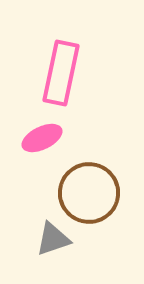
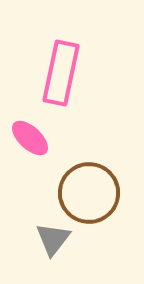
pink ellipse: moved 12 px left; rotated 69 degrees clockwise
gray triangle: rotated 33 degrees counterclockwise
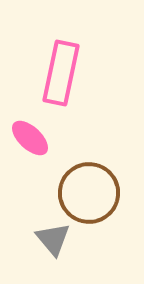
gray triangle: rotated 18 degrees counterclockwise
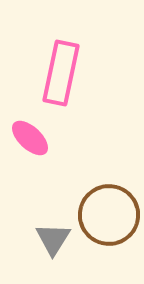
brown circle: moved 20 px right, 22 px down
gray triangle: rotated 12 degrees clockwise
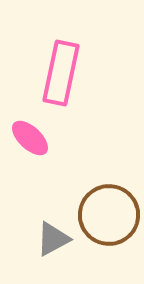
gray triangle: rotated 30 degrees clockwise
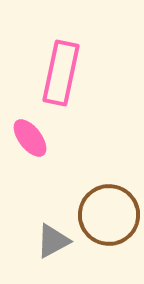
pink ellipse: rotated 9 degrees clockwise
gray triangle: moved 2 px down
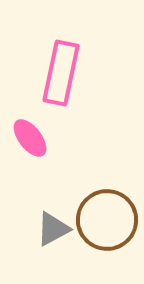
brown circle: moved 2 px left, 5 px down
gray triangle: moved 12 px up
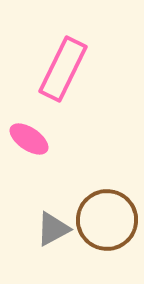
pink rectangle: moved 2 px right, 4 px up; rotated 14 degrees clockwise
pink ellipse: moved 1 px left, 1 px down; rotated 18 degrees counterclockwise
